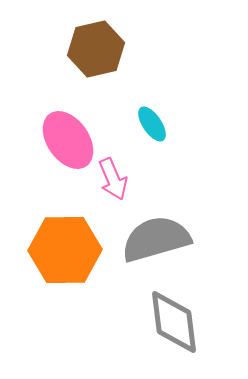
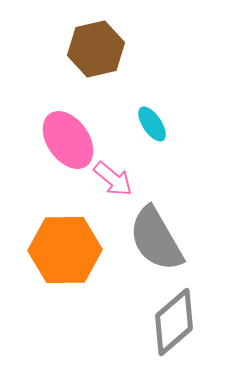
pink arrow: rotated 27 degrees counterclockwise
gray semicircle: rotated 104 degrees counterclockwise
gray diamond: rotated 56 degrees clockwise
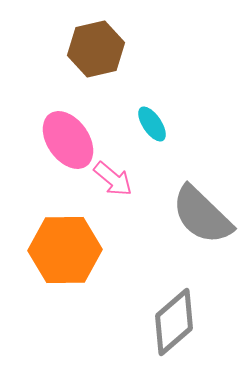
gray semicircle: moved 46 px right, 24 px up; rotated 16 degrees counterclockwise
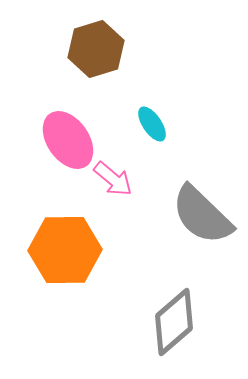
brown hexagon: rotated 4 degrees counterclockwise
